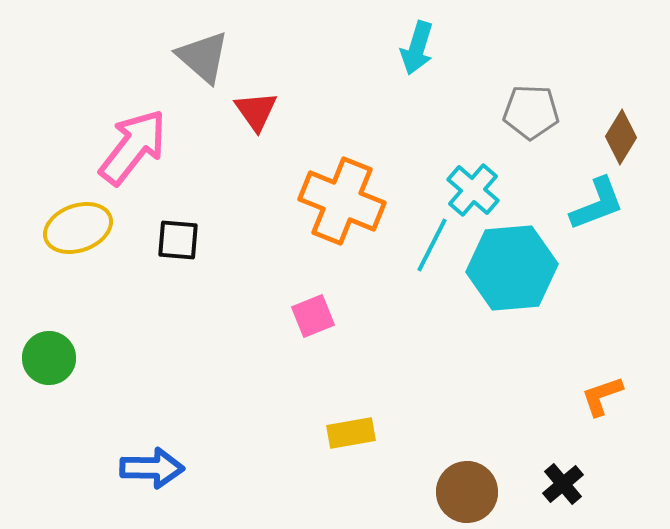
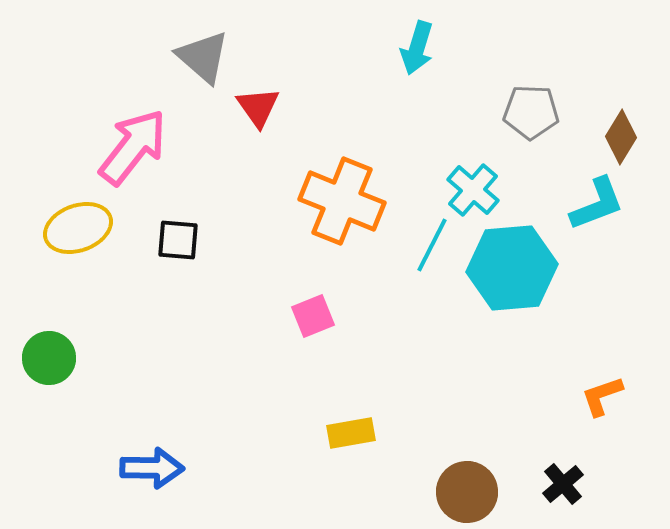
red triangle: moved 2 px right, 4 px up
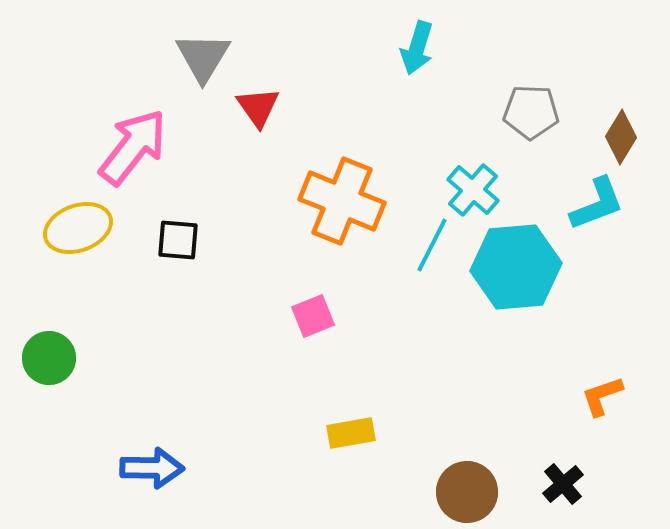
gray triangle: rotated 20 degrees clockwise
cyan hexagon: moved 4 px right, 1 px up
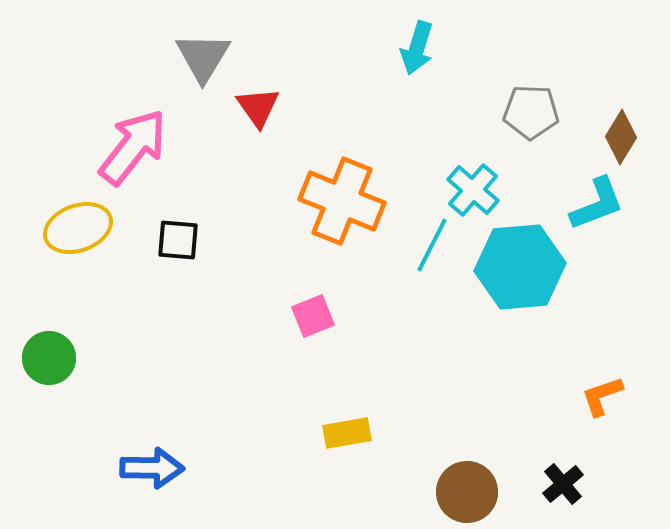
cyan hexagon: moved 4 px right
yellow rectangle: moved 4 px left
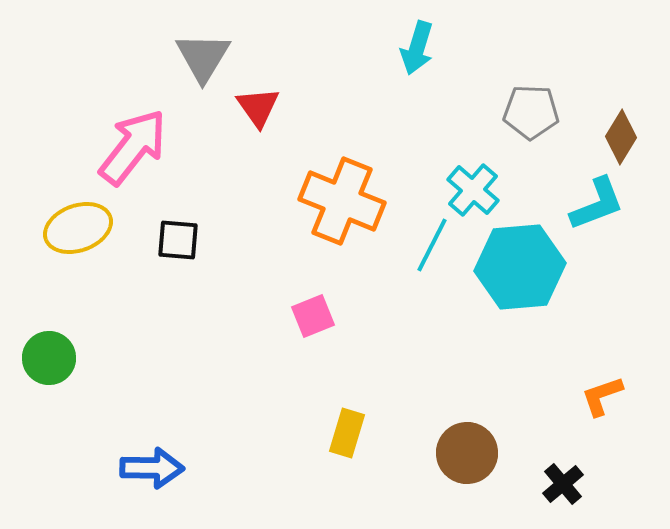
yellow rectangle: rotated 63 degrees counterclockwise
brown circle: moved 39 px up
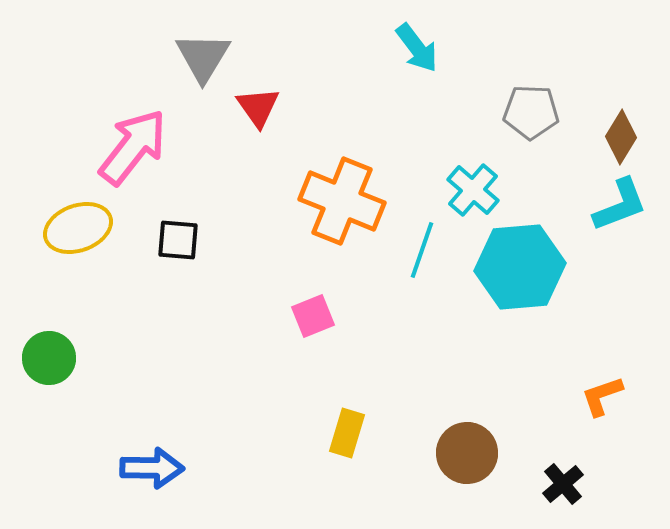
cyan arrow: rotated 54 degrees counterclockwise
cyan L-shape: moved 23 px right, 1 px down
cyan line: moved 10 px left, 5 px down; rotated 8 degrees counterclockwise
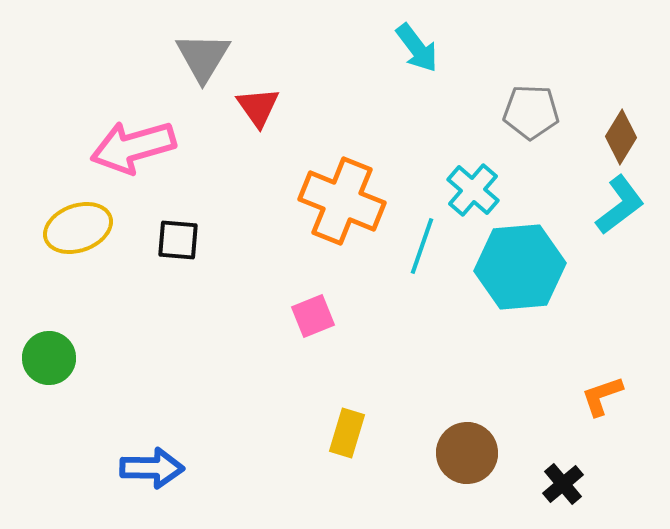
pink arrow: rotated 144 degrees counterclockwise
cyan L-shape: rotated 16 degrees counterclockwise
cyan line: moved 4 px up
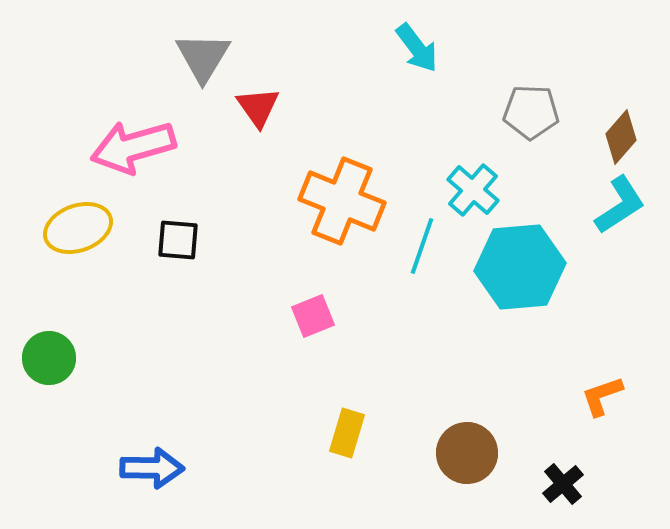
brown diamond: rotated 10 degrees clockwise
cyan L-shape: rotated 4 degrees clockwise
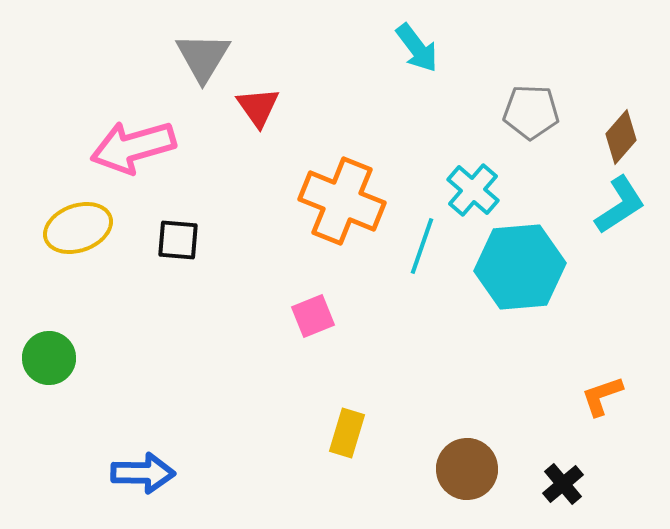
brown circle: moved 16 px down
blue arrow: moved 9 px left, 5 px down
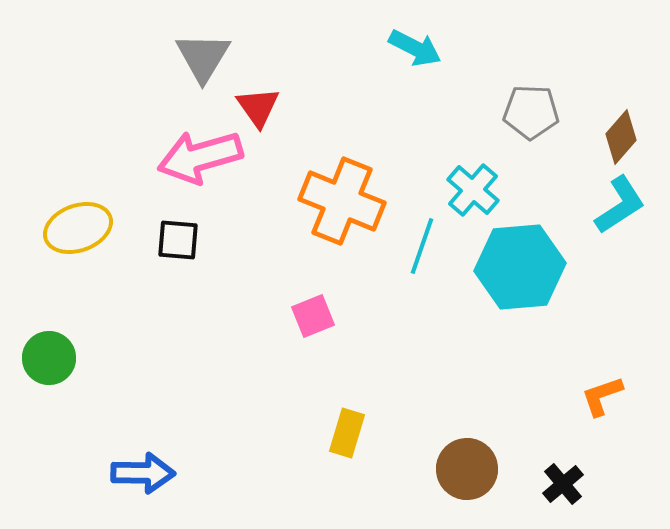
cyan arrow: moved 2 px left; rotated 26 degrees counterclockwise
pink arrow: moved 67 px right, 10 px down
